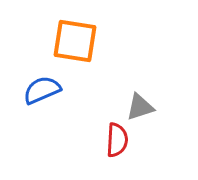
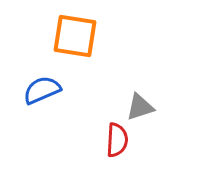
orange square: moved 5 px up
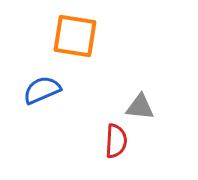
gray triangle: rotated 24 degrees clockwise
red semicircle: moved 1 px left, 1 px down
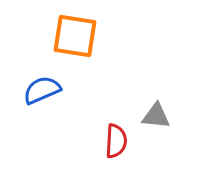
gray triangle: moved 16 px right, 9 px down
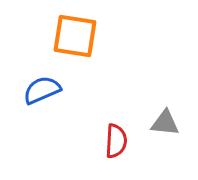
gray triangle: moved 9 px right, 7 px down
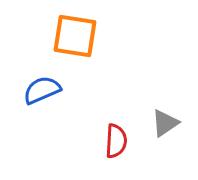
gray triangle: rotated 40 degrees counterclockwise
